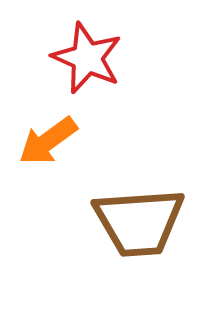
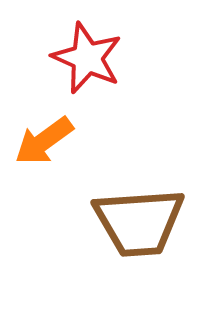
orange arrow: moved 4 px left
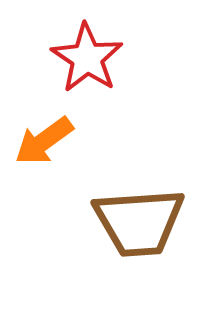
red star: rotated 10 degrees clockwise
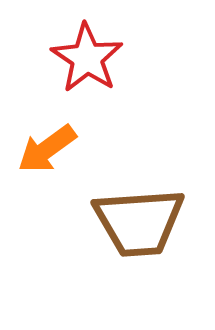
orange arrow: moved 3 px right, 8 px down
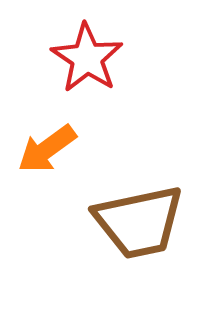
brown trapezoid: rotated 8 degrees counterclockwise
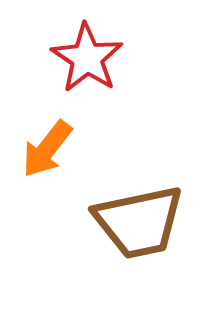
orange arrow: rotated 16 degrees counterclockwise
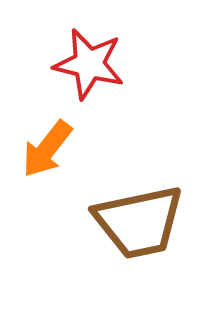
red star: moved 2 px right, 6 px down; rotated 20 degrees counterclockwise
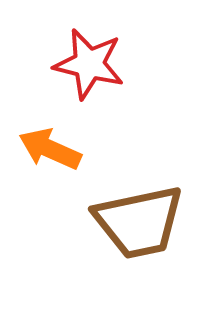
orange arrow: moved 3 px right; rotated 76 degrees clockwise
